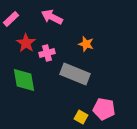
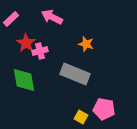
pink cross: moved 7 px left, 2 px up
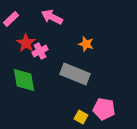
pink cross: rotated 14 degrees counterclockwise
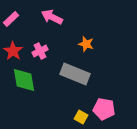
red star: moved 13 px left, 8 px down
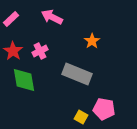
orange star: moved 6 px right, 3 px up; rotated 21 degrees clockwise
gray rectangle: moved 2 px right
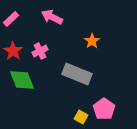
green diamond: moved 2 px left; rotated 12 degrees counterclockwise
pink pentagon: rotated 25 degrees clockwise
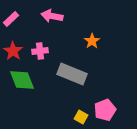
pink arrow: moved 1 px up; rotated 15 degrees counterclockwise
pink cross: rotated 21 degrees clockwise
gray rectangle: moved 5 px left
pink pentagon: moved 1 px right, 1 px down; rotated 15 degrees clockwise
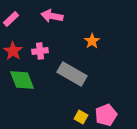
gray rectangle: rotated 8 degrees clockwise
pink pentagon: moved 1 px right, 5 px down
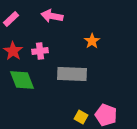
gray rectangle: rotated 28 degrees counterclockwise
pink pentagon: rotated 30 degrees counterclockwise
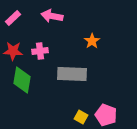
pink rectangle: moved 2 px right, 1 px up
red star: rotated 30 degrees counterclockwise
green diamond: rotated 32 degrees clockwise
